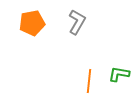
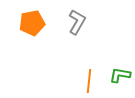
green L-shape: moved 1 px right, 1 px down
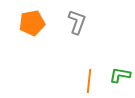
gray L-shape: rotated 10 degrees counterclockwise
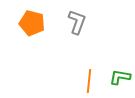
orange pentagon: rotated 25 degrees clockwise
green L-shape: moved 2 px down
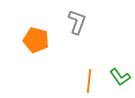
orange pentagon: moved 4 px right, 17 px down
green L-shape: rotated 135 degrees counterclockwise
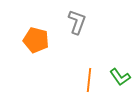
orange line: moved 1 px up
